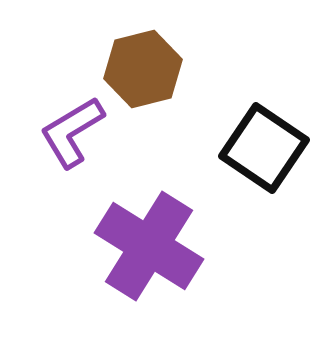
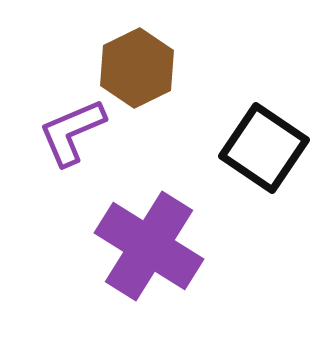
brown hexagon: moved 6 px left, 1 px up; rotated 12 degrees counterclockwise
purple L-shape: rotated 8 degrees clockwise
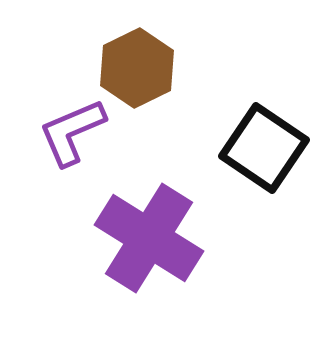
purple cross: moved 8 px up
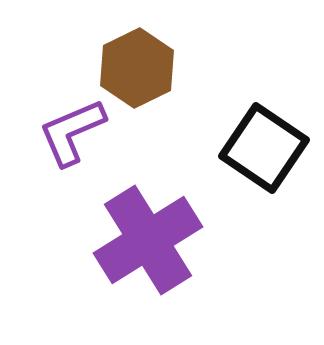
purple cross: moved 1 px left, 2 px down; rotated 26 degrees clockwise
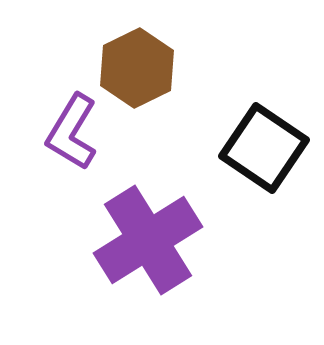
purple L-shape: rotated 36 degrees counterclockwise
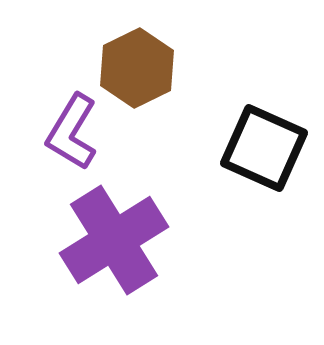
black square: rotated 10 degrees counterclockwise
purple cross: moved 34 px left
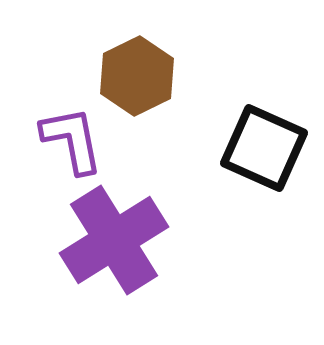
brown hexagon: moved 8 px down
purple L-shape: moved 8 px down; rotated 138 degrees clockwise
